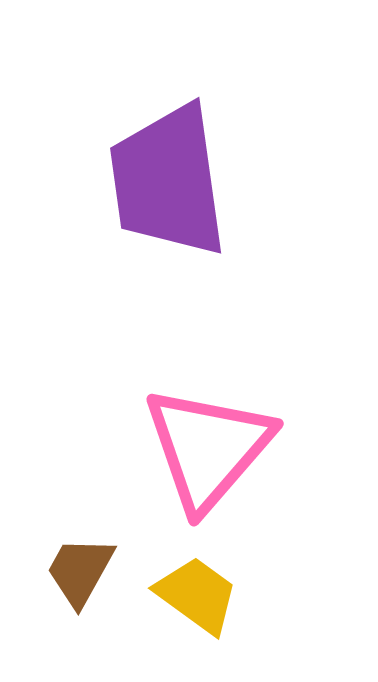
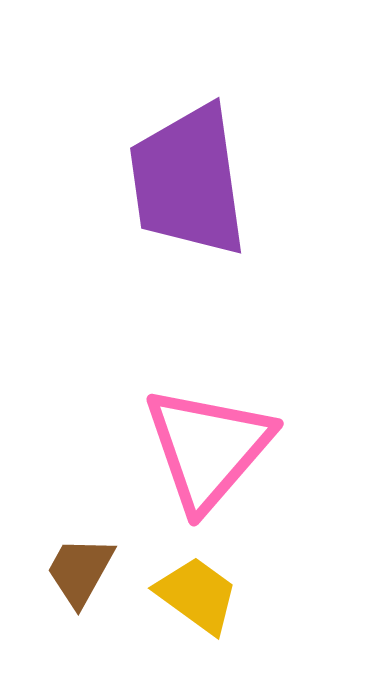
purple trapezoid: moved 20 px right
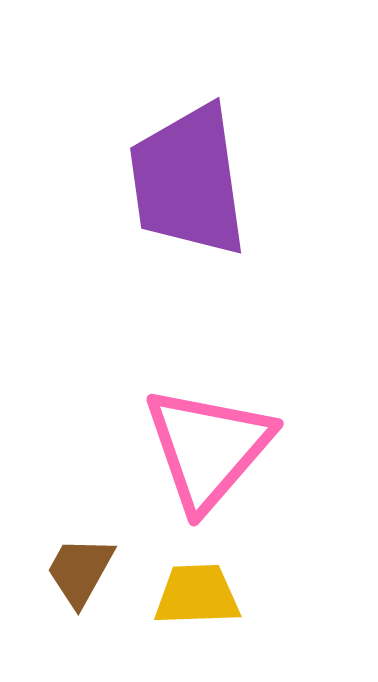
yellow trapezoid: rotated 38 degrees counterclockwise
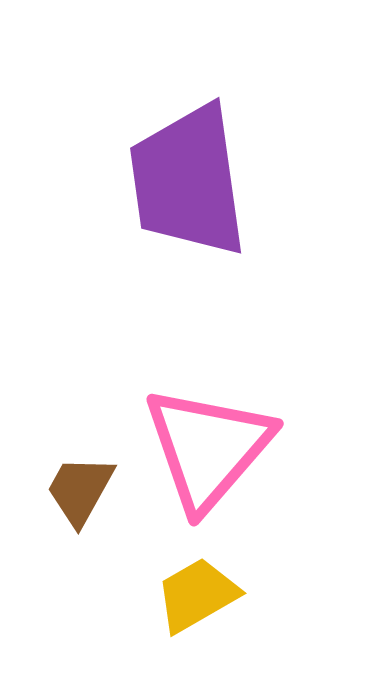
brown trapezoid: moved 81 px up
yellow trapezoid: rotated 28 degrees counterclockwise
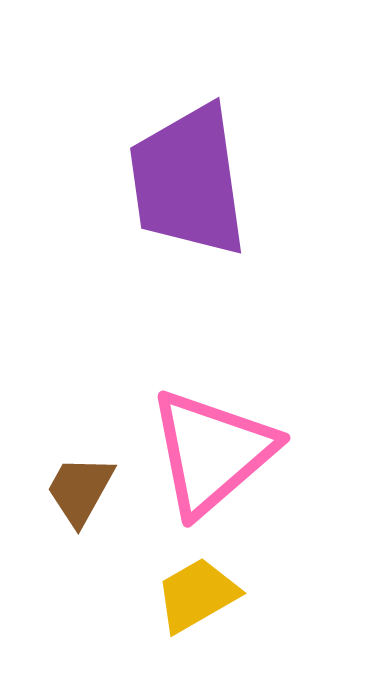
pink triangle: moved 4 px right, 4 px down; rotated 8 degrees clockwise
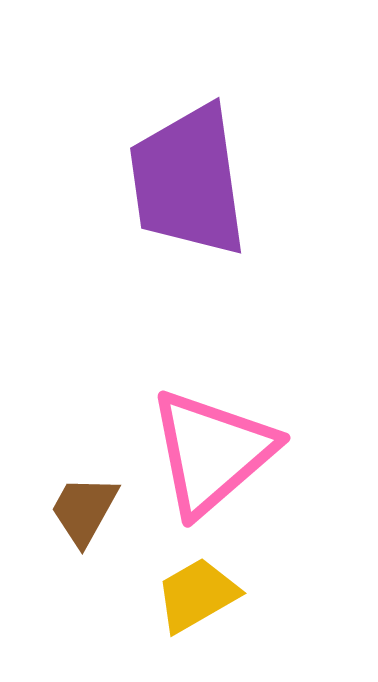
brown trapezoid: moved 4 px right, 20 px down
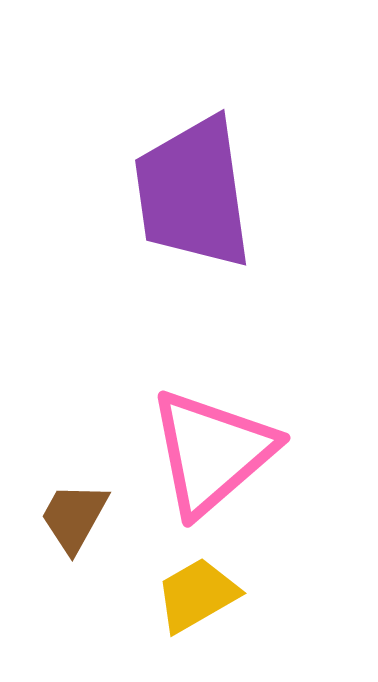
purple trapezoid: moved 5 px right, 12 px down
brown trapezoid: moved 10 px left, 7 px down
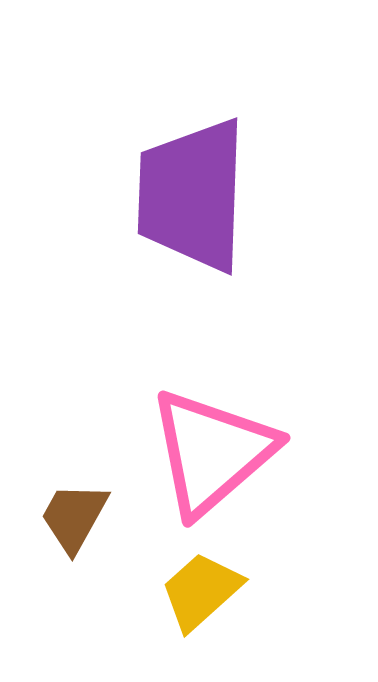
purple trapezoid: moved 1 px left, 2 px down; rotated 10 degrees clockwise
yellow trapezoid: moved 4 px right, 4 px up; rotated 12 degrees counterclockwise
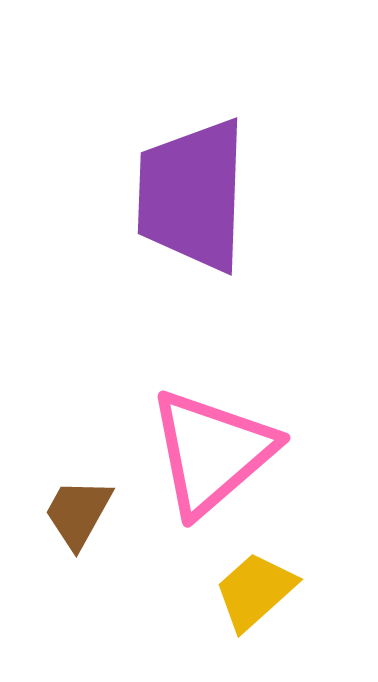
brown trapezoid: moved 4 px right, 4 px up
yellow trapezoid: moved 54 px right
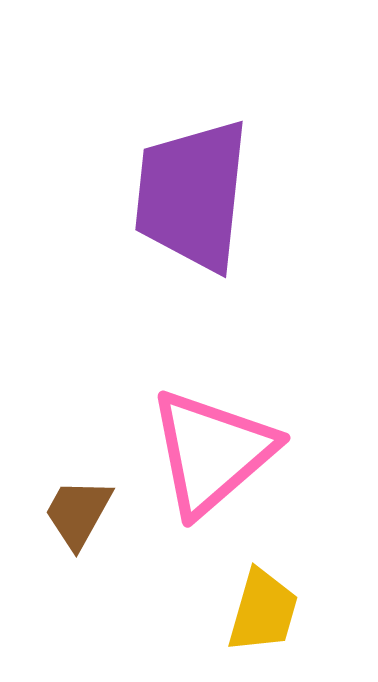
purple trapezoid: rotated 4 degrees clockwise
yellow trapezoid: moved 8 px right, 20 px down; rotated 148 degrees clockwise
